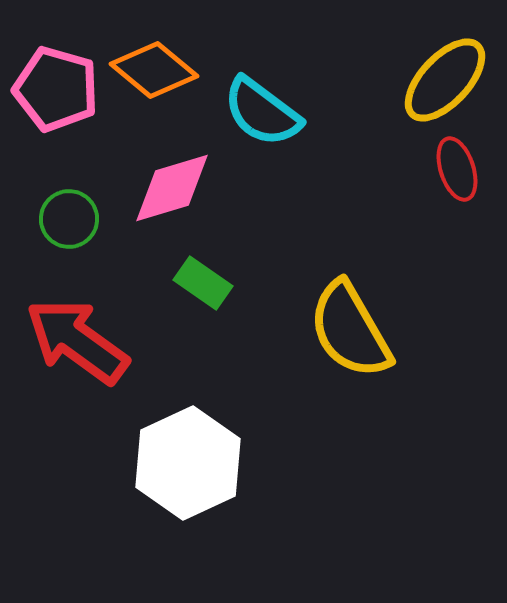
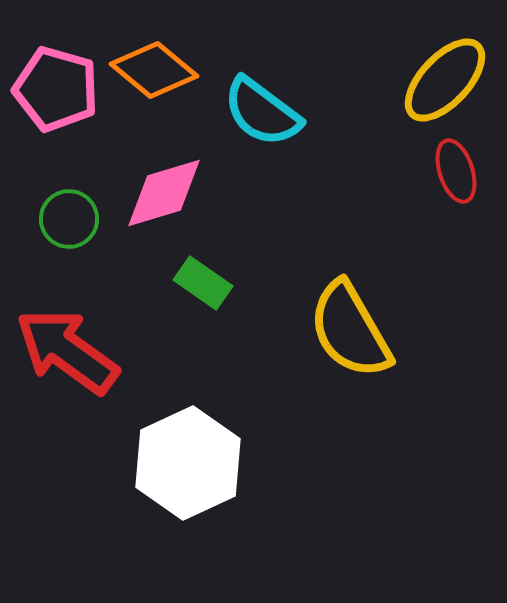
red ellipse: moved 1 px left, 2 px down
pink diamond: moved 8 px left, 5 px down
red arrow: moved 10 px left, 10 px down
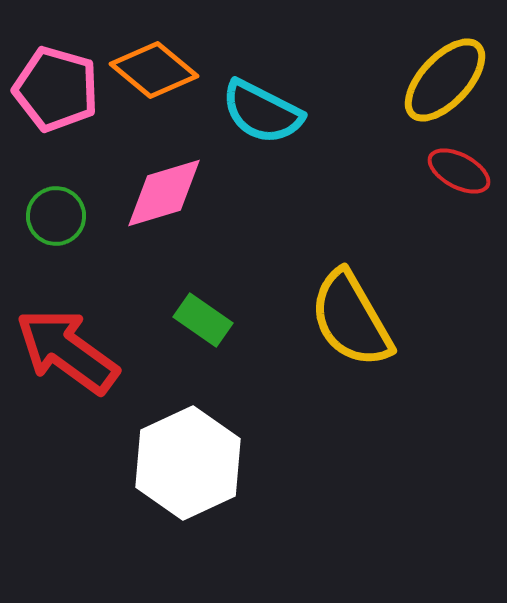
cyan semicircle: rotated 10 degrees counterclockwise
red ellipse: moved 3 px right; rotated 44 degrees counterclockwise
green circle: moved 13 px left, 3 px up
green rectangle: moved 37 px down
yellow semicircle: moved 1 px right, 11 px up
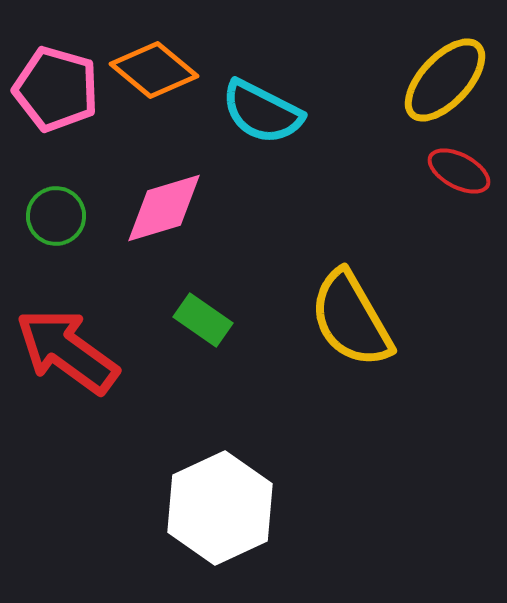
pink diamond: moved 15 px down
white hexagon: moved 32 px right, 45 px down
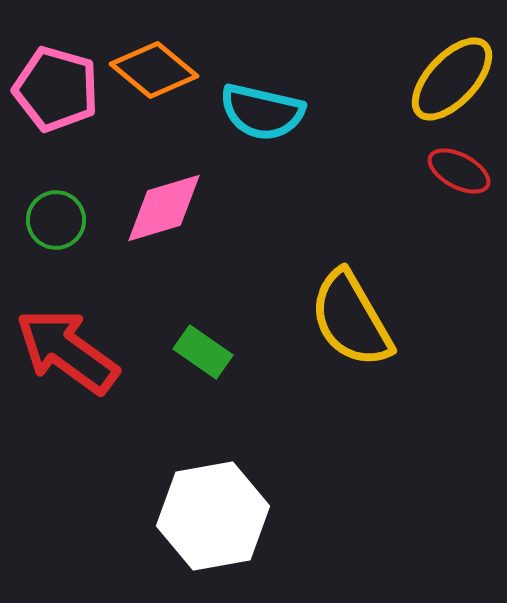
yellow ellipse: moved 7 px right, 1 px up
cyan semicircle: rotated 14 degrees counterclockwise
green circle: moved 4 px down
green rectangle: moved 32 px down
white hexagon: moved 7 px left, 8 px down; rotated 15 degrees clockwise
